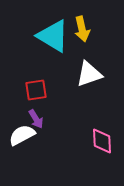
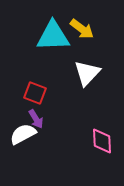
yellow arrow: rotated 40 degrees counterclockwise
cyan triangle: rotated 33 degrees counterclockwise
white triangle: moved 2 px left, 1 px up; rotated 28 degrees counterclockwise
red square: moved 1 px left, 3 px down; rotated 30 degrees clockwise
white semicircle: moved 1 px right, 1 px up
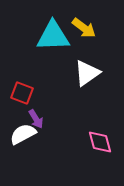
yellow arrow: moved 2 px right, 1 px up
white triangle: rotated 12 degrees clockwise
red square: moved 13 px left
pink diamond: moved 2 px left, 1 px down; rotated 12 degrees counterclockwise
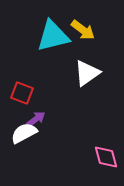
yellow arrow: moved 1 px left, 2 px down
cyan triangle: rotated 12 degrees counterclockwise
purple arrow: rotated 96 degrees counterclockwise
white semicircle: moved 1 px right, 1 px up
pink diamond: moved 6 px right, 15 px down
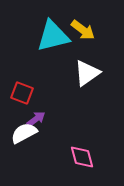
pink diamond: moved 24 px left
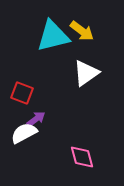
yellow arrow: moved 1 px left, 1 px down
white triangle: moved 1 px left
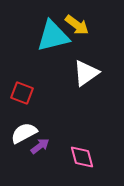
yellow arrow: moved 5 px left, 6 px up
purple arrow: moved 4 px right, 27 px down
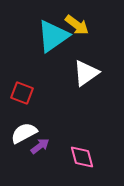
cyan triangle: rotated 21 degrees counterclockwise
